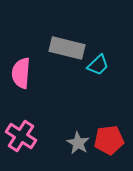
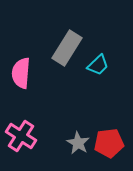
gray rectangle: rotated 72 degrees counterclockwise
red pentagon: moved 3 px down
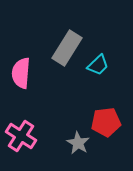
red pentagon: moved 3 px left, 21 px up
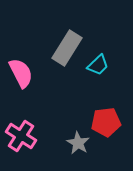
pink semicircle: rotated 148 degrees clockwise
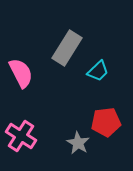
cyan trapezoid: moved 6 px down
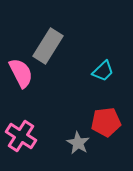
gray rectangle: moved 19 px left, 2 px up
cyan trapezoid: moved 5 px right
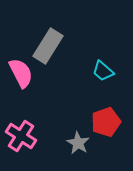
cyan trapezoid: rotated 85 degrees clockwise
red pentagon: rotated 12 degrees counterclockwise
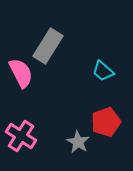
gray star: moved 1 px up
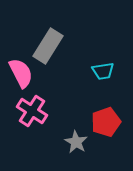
cyan trapezoid: rotated 50 degrees counterclockwise
pink cross: moved 11 px right, 25 px up
gray star: moved 2 px left
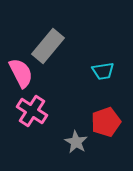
gray rectangle: rotated 8 degrees clockwise
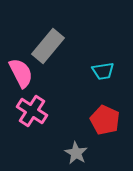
red pentagon: moved 1 px left, 2 px up; rotated 28 degrees counterclockwise
gray star: moved 11 px down
